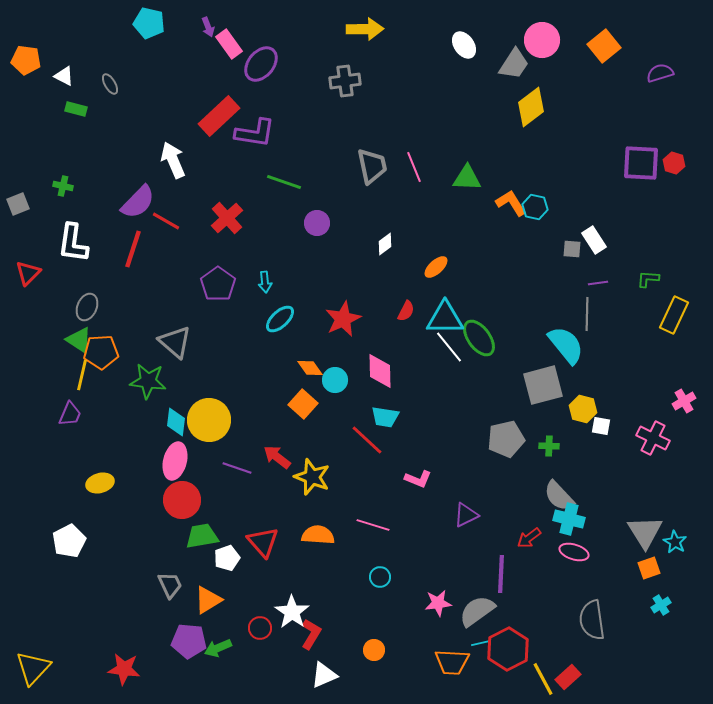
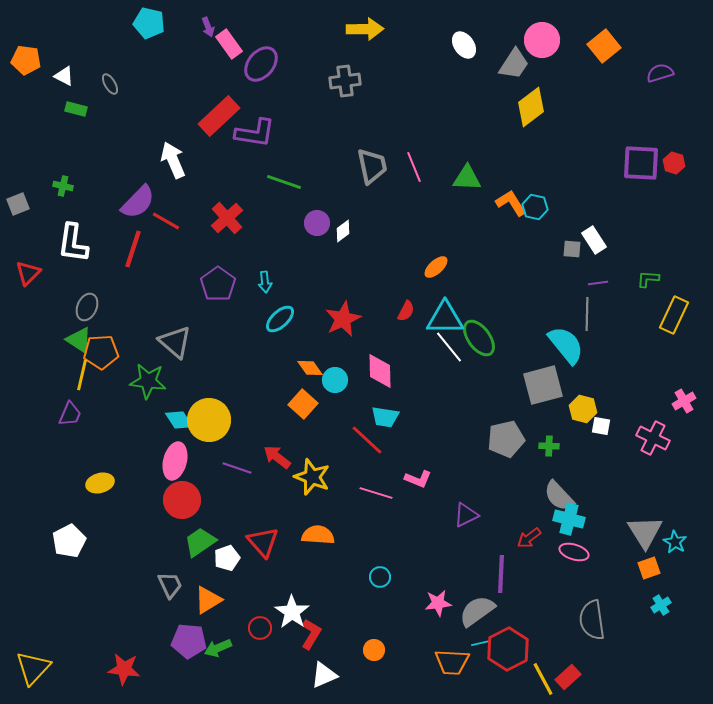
white diamond at (385, 244): moved 42 px left, 13 px up
cyan diamond at (176, 422): moved 3 px right, 2 px up; rotated 40 degrees counterclockwise
pink line at (373, 525): moved 3 px right, 32 px up
green trapezoid at (202, 536): moved 2 px left, 6 px down; rotated 24 degrees counterclockwise
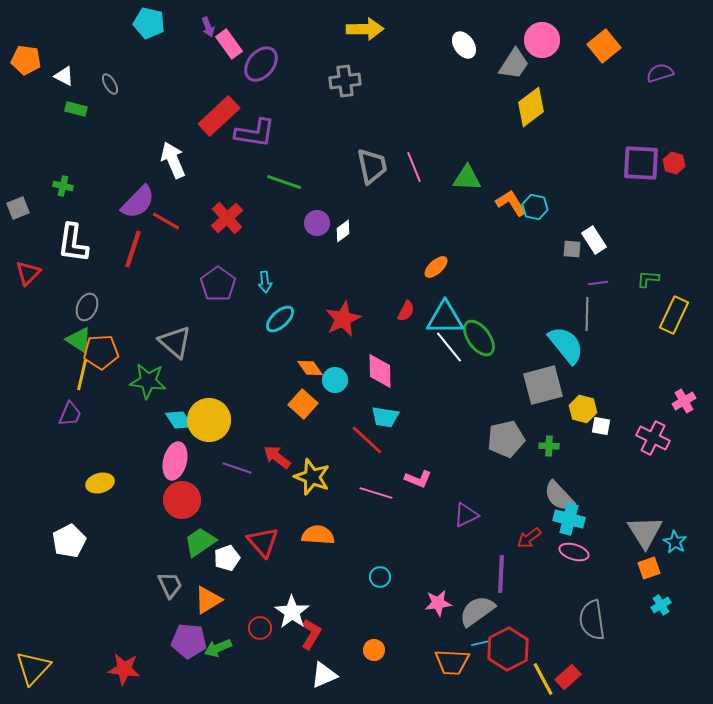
gray square at (18, 204): moved 4 px down
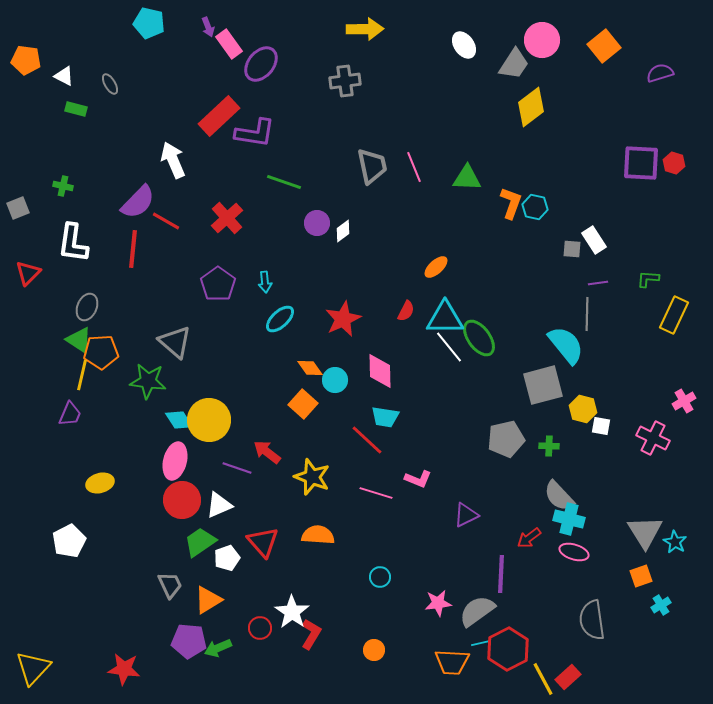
orange L-shape at (511, 203): rotated 52 degrees clockwise
red line at (133, 249): rotated 12 degrees counterclockwise
red arrow at (277, 457): moved 10 px left, 5 px up
orange square at (649, 568): moved 8 px left, 8 px down
white triangle at (324, 675): moved 105 px left, 170 px up
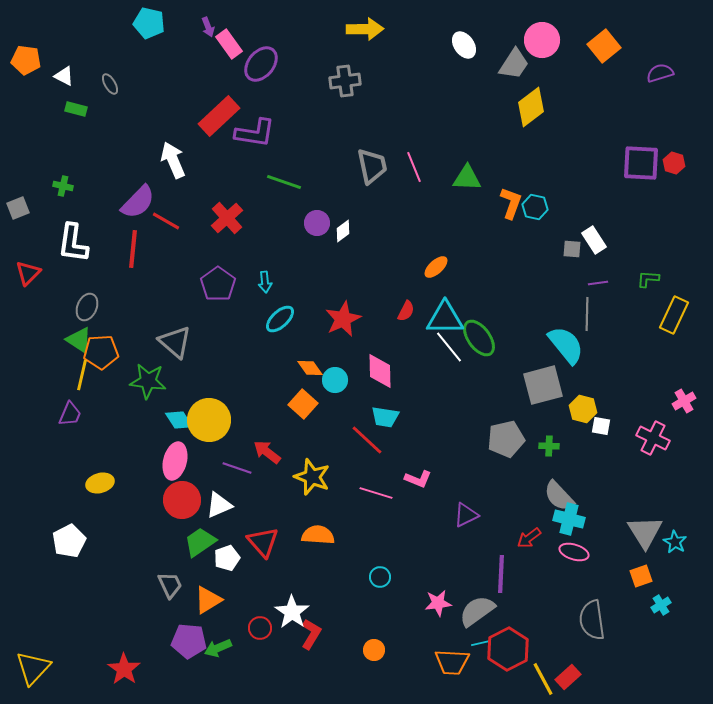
red star at (124, 669): rotated 28 degrees clockwise
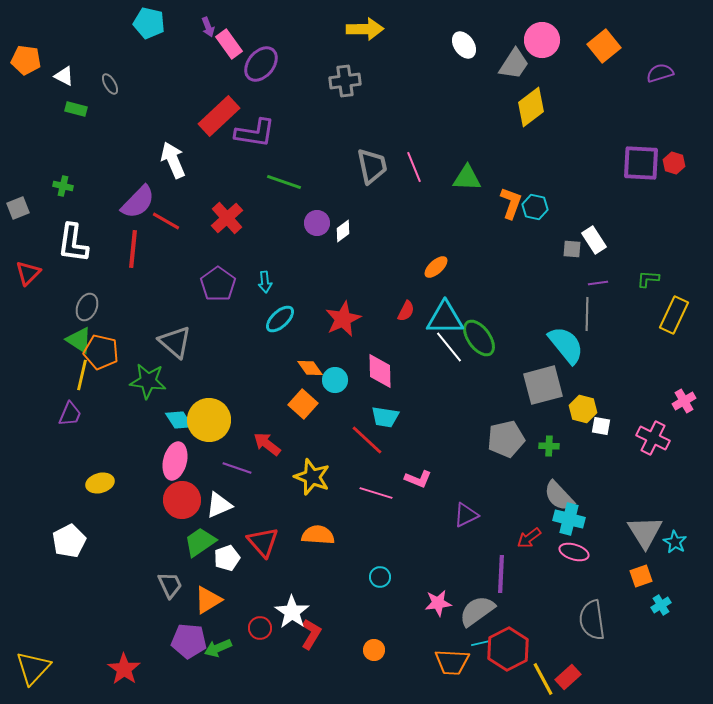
orange pentagon at (101, 352): rotated 16 degrees clockwise
red arrow at (267, 452): moved 8 px up
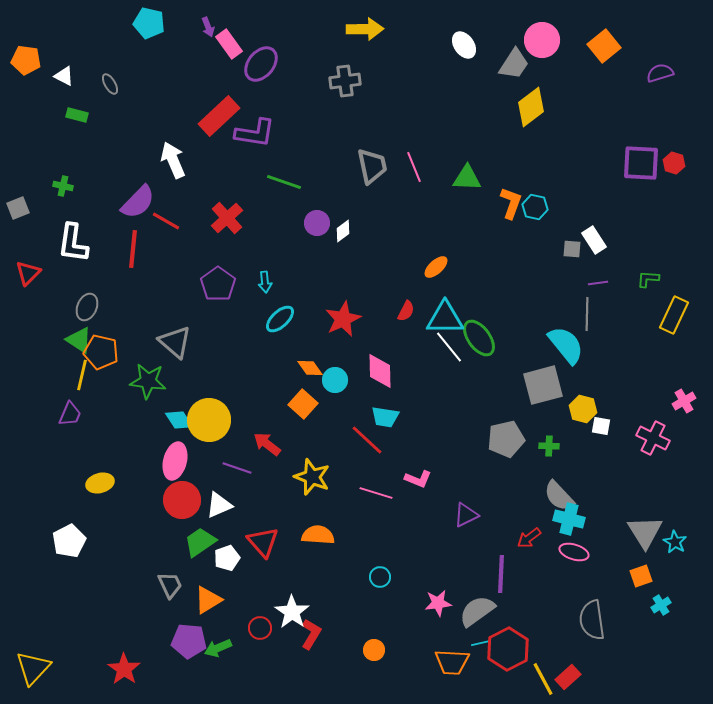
green rectangle at (76, 109): moved 1 px right, 6 px down
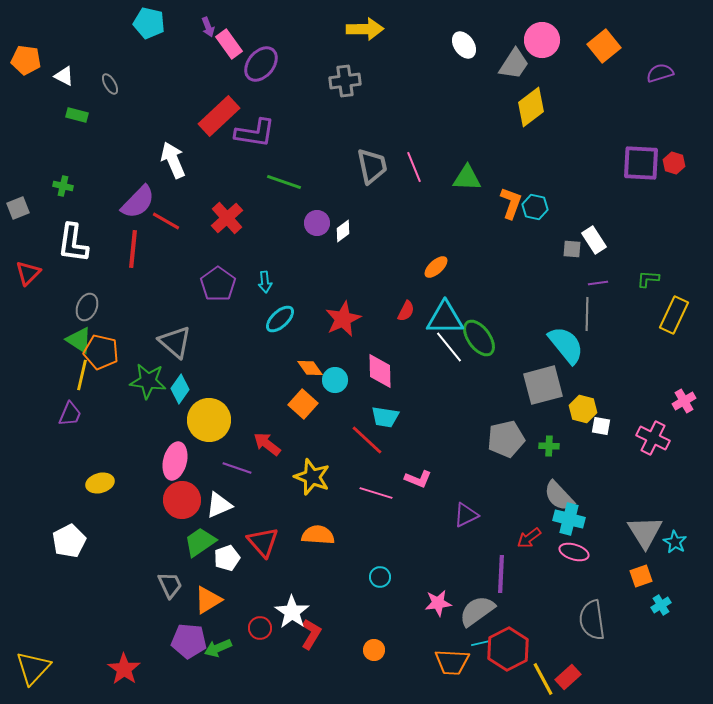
cyan diamond at (179, 420): moved 1 px right, 31 px up; rotated 68 degrees clockwise
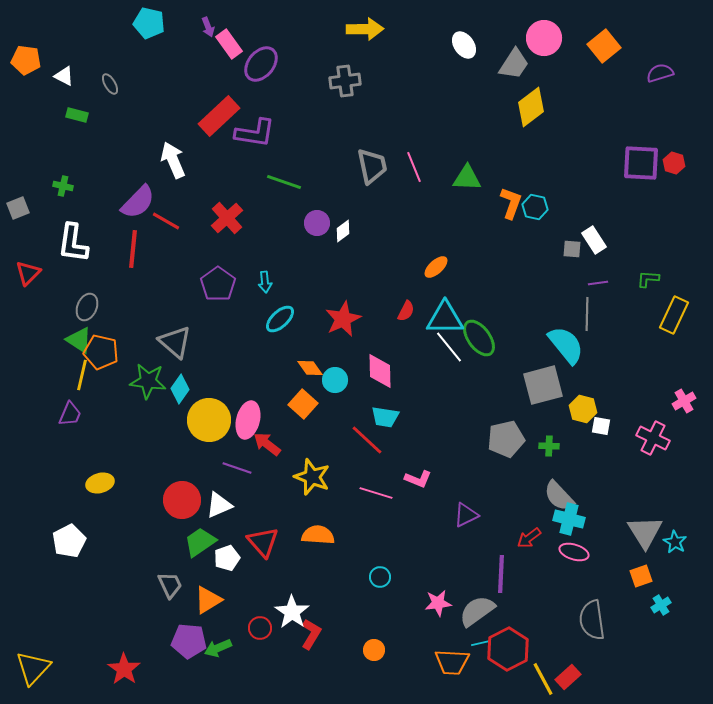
pink circle at (542, 40): moved 2 px right, 2 px up
pink ellipse at (175, 461): moved 73 px right, 41 px up
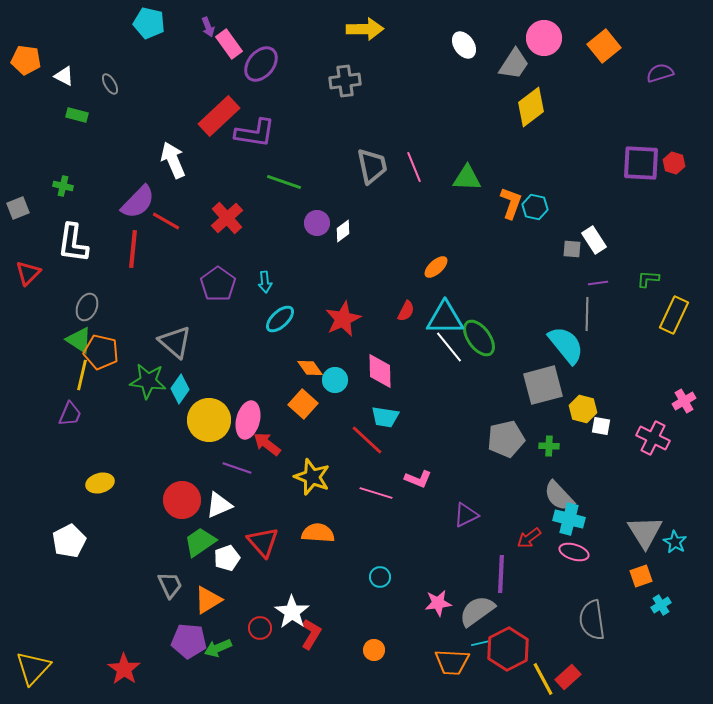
orange semicircle at (318, 535): moved 2 px up
